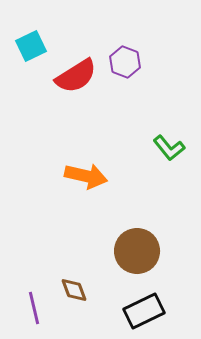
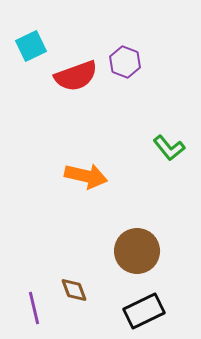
red semicircle: rotated 12 degrees clockwise
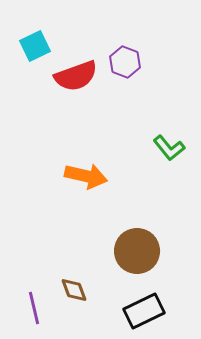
cyan square: moved 4 px right
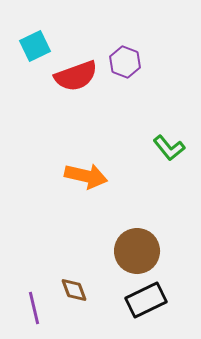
black rectangle: moved 2 px right, 11 px up
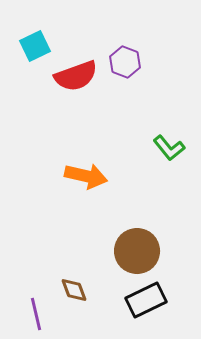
purple line: moved 2 px right, 6 px down
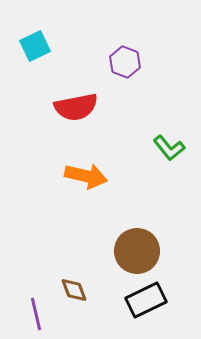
red semicircle: moved 31 px down; rotated 9 degrees clockwise
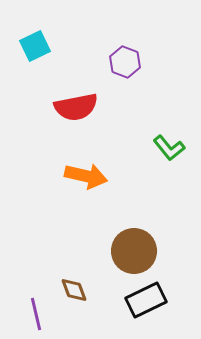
brown circle: moved 3 px left
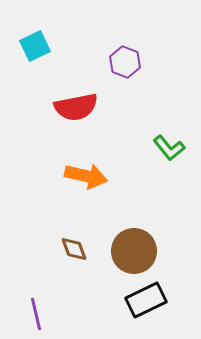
brown diamond: moved 41 px up
